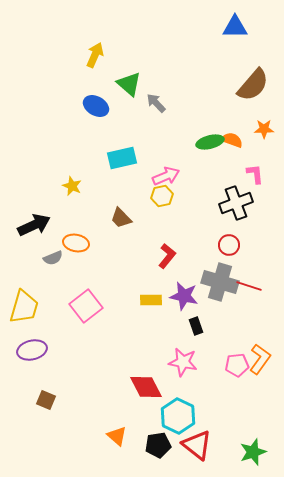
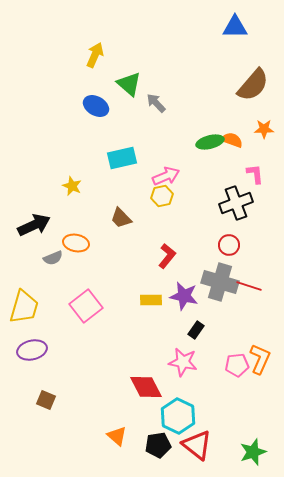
black rectangle: moved 4 px down; rotated 54 degrees clockwise
orange L-shape: rotated 12 degrees counterclockwise
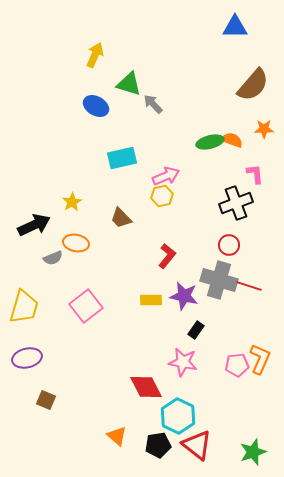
green triangle: rotated 24 degrees counterclockwise
gray arrow: moved 3 px left, 1 px down
yellow star: moved 16 px down; rotated 18 degrees clockwise
gray cross: moved 1 px left, 2 px up
purple ellipse: moved 5 px left, 8 px down
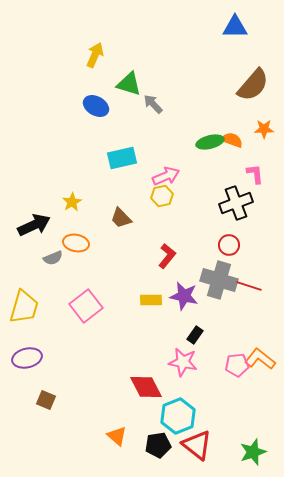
black rectangle: moved 1 px left, 5 px down
orange L-shape: rotated 76 degrees counterclockwise
cyan hexagon: rotated 12 degrees clockwise
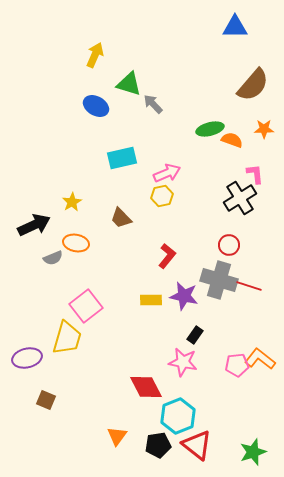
green ellipse: moved 13 px up
pink arrow: moved 1 px right, 3 px up
black cross: moved 4 px right, 5 px up; rotated 12 degrees counterclockwise
yellow trapezoid: moved 43 px right, 31 px down
orange triangle: rotated 25 degrees clockwise
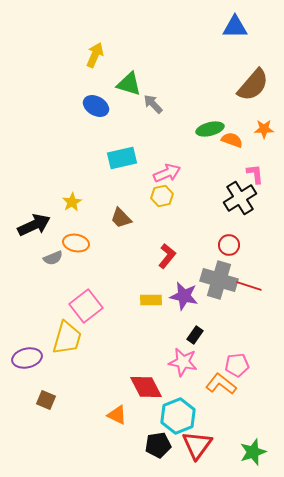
orange L-shape: moved 39 px left, 25 px down
orange triangle: moved 21 px up; rotated 40 degrees counterclockwise
red triangle: rotated 28 degrees clockwise
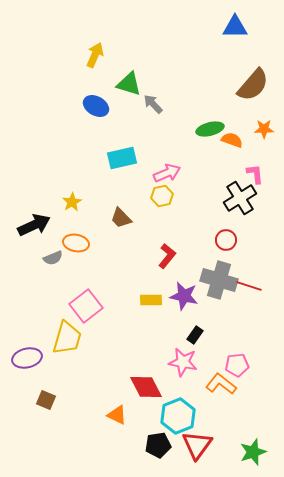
red circle: moved 3 px left, 5 px up
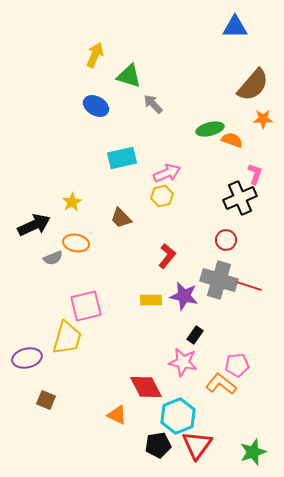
green triangle: moved 8 px up
orange star: moved 1 px left, 10 px up
pink L-shape: rotated 25 degrees clockwise
black cross: rotated 8 degrees clockwise
pink square: rotated 24 degrees clockwise
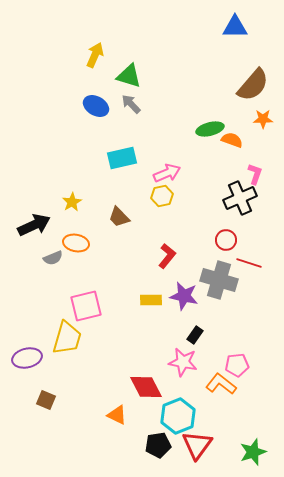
gray arrow: moved 22 px left
brown trapezoid: moved 2 px left, 1 px up
red line: moved 23 px up
